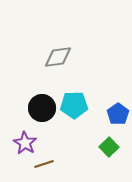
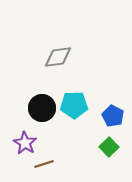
blue pentagon: moved 5 px left, 2 px down; rotated 10 degrees counterclockwise
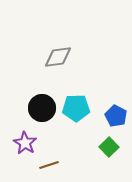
cyan pentagon: moved 2 px right, 3 px down
blue pentagon: moved 3 px right
brown line: moved 5 px right, 1 px down
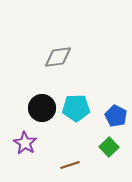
brown line: moved 21 px right
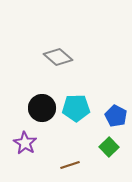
gray diamond: rotated 48 degrees clockwise
